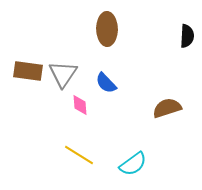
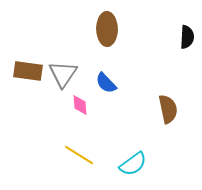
black semicircle: moved 1 px down
brown semicircle: moved 1 px right, 1 px down; rotated 96 degrees clockwise
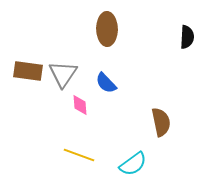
brown semicircle: moved 7 px left, 13 px down
yellow line: rotated 12 degrees counterclockwise
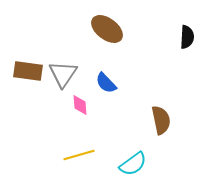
brown ellipse: rotated 52 degrees counterclockwise
brown semicircle: moved 2 px up
yellow line: rotated 36 degrees counterclockwise
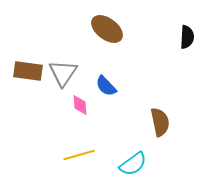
gray triangle: moved 1 px up
blue semicircle: moved 3 px down
brown semicircle: moved 1 px left, 2 px down
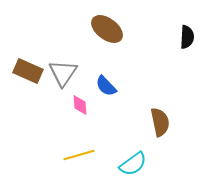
brown rectangle: rotated 16 degrees clockwise
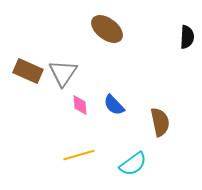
blue semicircle: moved 8 px right, 19 px down
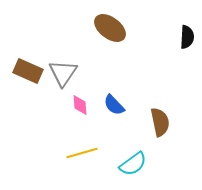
brown ellipse: moved 3 px right, 1 px up
yellow line: moved 3 px right, 2 px up
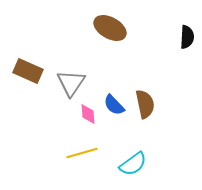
brown ellipse: rotated 8 degrees counterclockwise
gray triangle: moved 8 px right, 10 px down
pink diamond: moved 8 px right, 9 px down
brown semicircle: moved 15 px left, 18 px up
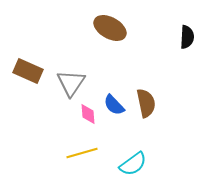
brown semicircle: moved 1 px right, 1 px up
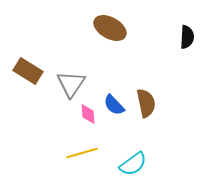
brown rectangle: rotated 8 degrees clockwise
gray triangle: moved 1 px down
